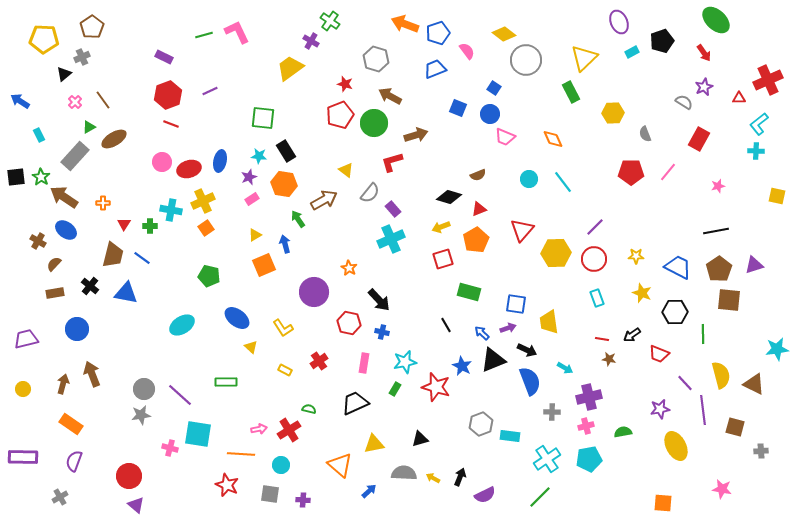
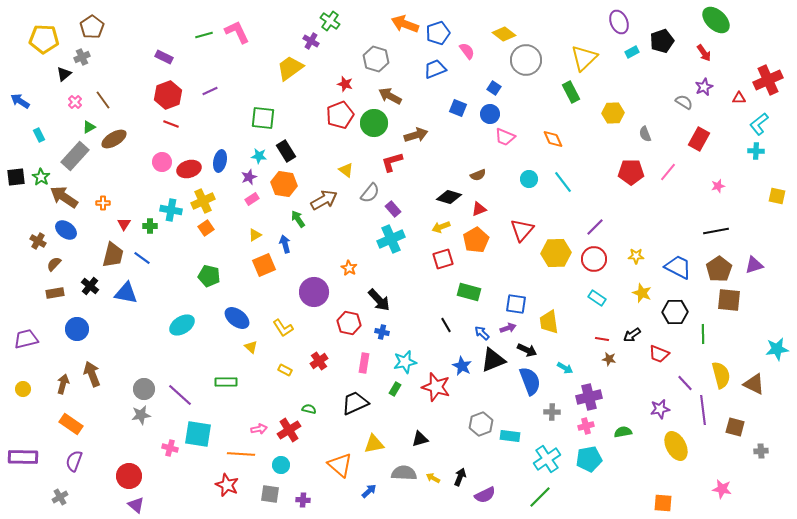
cyan rectangle at (597, 298): rotated 36 degrees counterclockwise
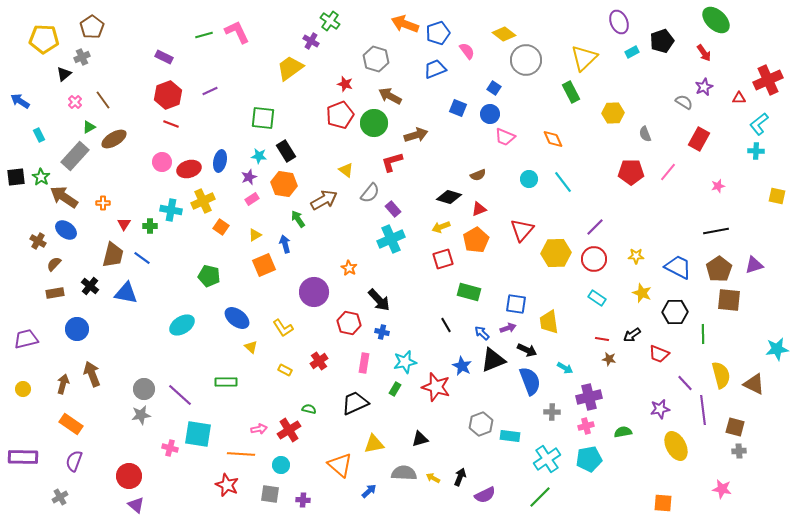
orange square at (206, 228): moved 15 px right, 1 px up; rotated 21 degrees counterclockwise
gray cross at (761, 451): moved 22 px left
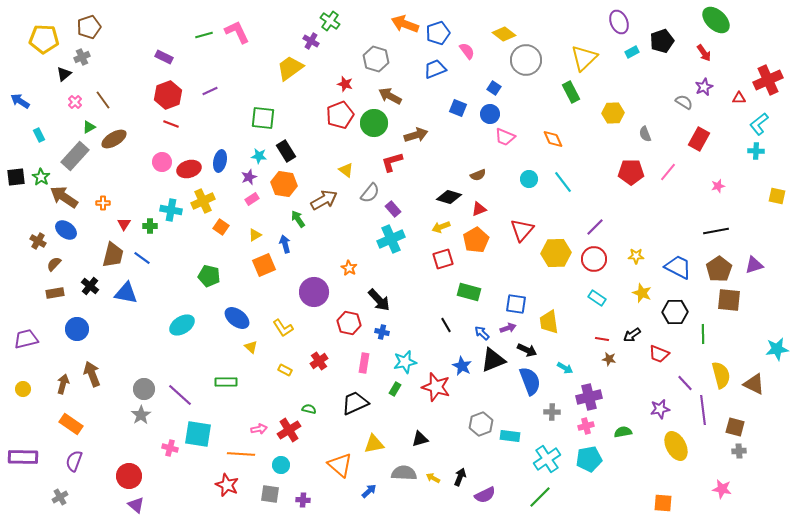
brown pentagon at (92, 27): moved 3 px left; rotated 15 degrees clockwise
gray star at (141, 415): rotated 24 degrees counterclockwise
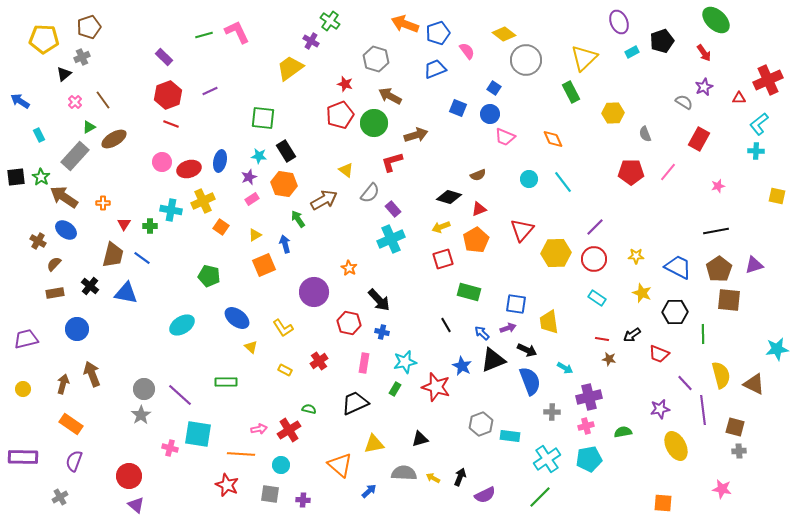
purple rectangle at (164, 57): rotated 18 degrees clockwise
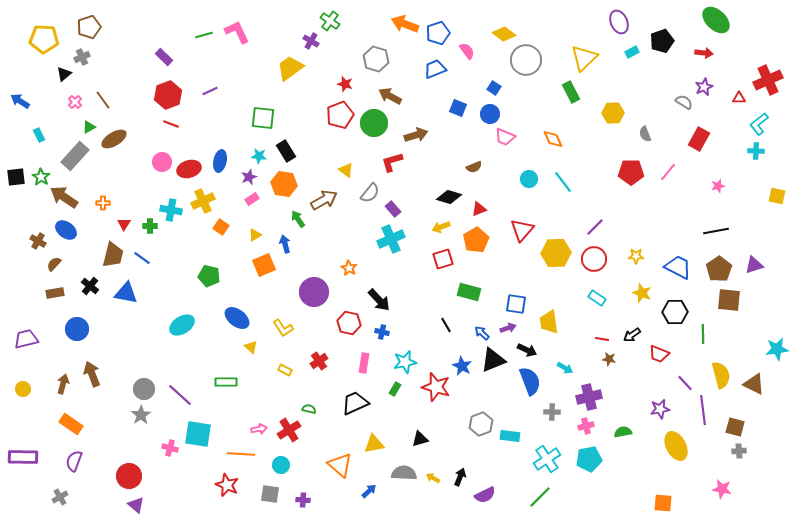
red arrow at (704, 53): rotated 48 degrees counterclockwise
brown semicircle at (478, 175): moved 4 px left, 8 px up
